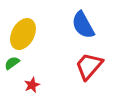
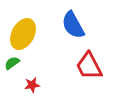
blue semicircle: moved 10 px left
red trapezoid: rotated 68 degrees counterclockwise
red star: rotated 14 degrees clockwise
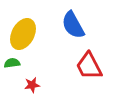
green semicircle: rotated 28 degrees clockwise
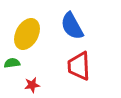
blue semicircle: moved 1 px left, 1 px down
yellow ellipse: moved 4 px right
red trapezoid: moved 10 px left; rotated 24 degrees clockwise
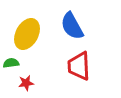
green semicircle: moved 1 px left
red star: moved 6 px left, 2 px up
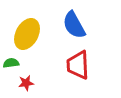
blue semicircle: moved 2 px right, 1 px up
red trapezoid: moved 1 px left, 1 px up
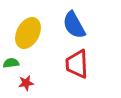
yellow ellipse: moved 1 px right, 1 px up
red trapezoid: moved 1 px left, 1 px up
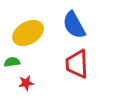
yellow ellipse: rotated 32 degrees clockwise
green semicircle: moved 1 px right, 1 px up
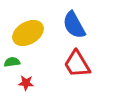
red trapezoid: rotated 28 degrees counterclockwise
red star: rotated 14 degrees clockwise
